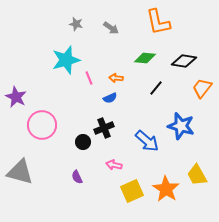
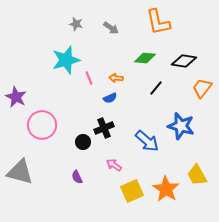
pink arrow: rotated 21 degrees clockwise
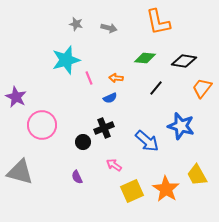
gray arrow: moved 2 px left; rotated 21 degrees counterclockwise
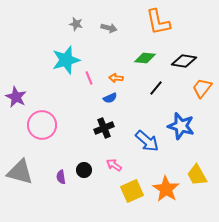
black circle: moved 1 px right, 28 px down
purple semicircle: moved 16 px left; rotated 16 degrees clockwise
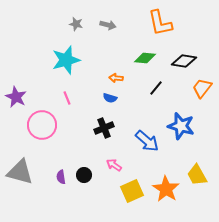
orange L-shape: moved 2 px right, 1 px down
gray arrow: moved 1 px left, 3 px up
pink line: moved 22 px left, 20 px down
blue semicircle: rotated 40 degrees clockwise
black circle: moved 5 px down
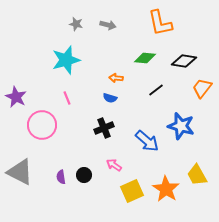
black line: moved 2 px down; rotated 14 degrees clockwise
gray triangle: rotated 12 degrees clockwise
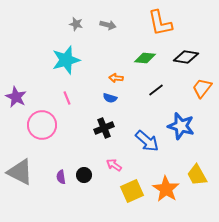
black diamond: moved 2 px right, 4 px up
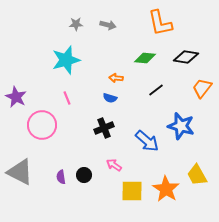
gray star: rotated 16 degrees counterclockwise
yellow square: rotated 25 degrees clockwise
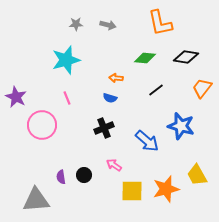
gray triangle: moved 16 px right, 28 px down; rotated 32 degrees counterclockwise
orange star: rotated 24 degrees clockwise
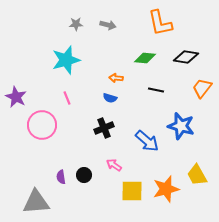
black line: rotated 49 degrees clockwise
gray triangle: moved 2 px down
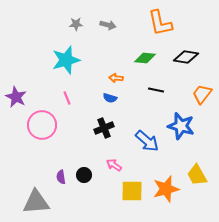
orange trapezoid: moved 6 px down
